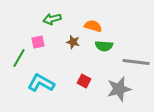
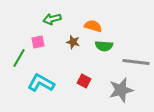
gray star: moved 2 px right, 1 px down
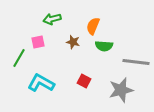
orange semicircle: rotated 84 degrees counterclockwise
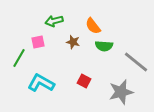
green arrow: moved 2 px right, 2 px down
orange semicircle: rotated 60 degrees counterclockwise
gray line: rotated 32 degrees clockwise
gray star: moved 2 px down
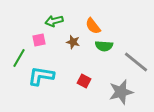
pink square: moved 1 px right, 2 px up
cyan L-shape: moved 7 px up; rotated 20 degrees counterclockwise
